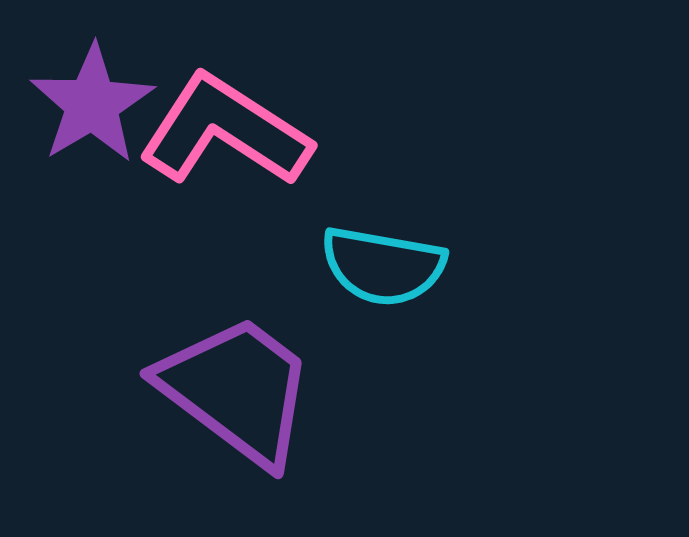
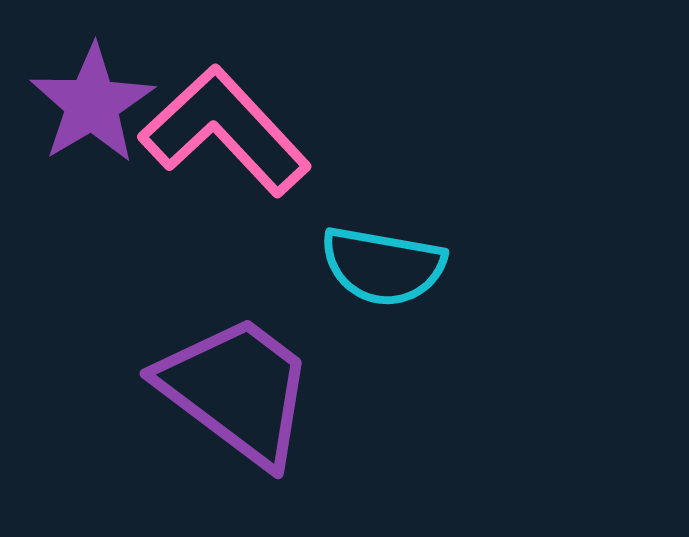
pink L-shape: rotated 14 degrees clockwise
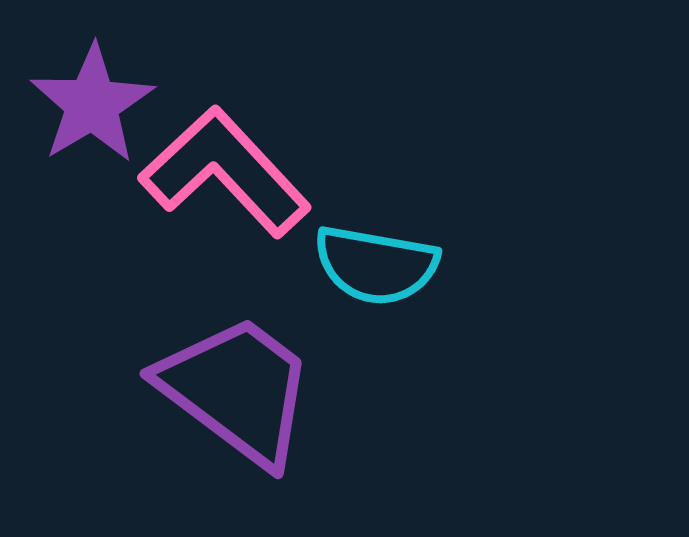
pink L-shape: moved 41 px down
cyan semicircle: moved 7 px left, 1 px up
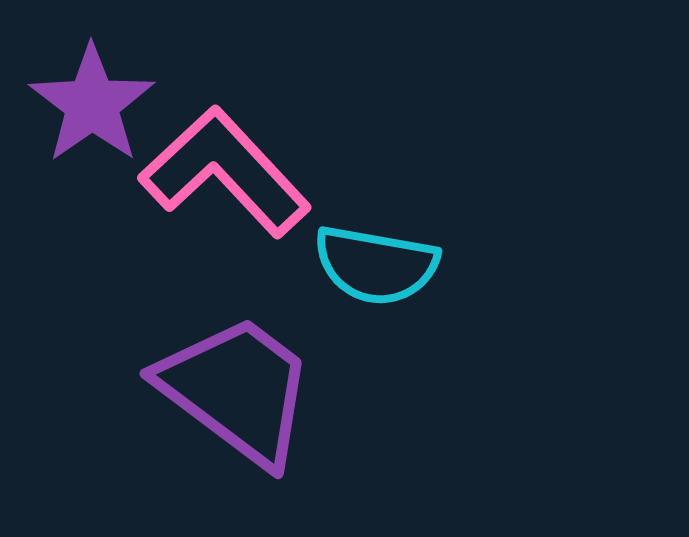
purple star: rotated 4 degrees counterclockwise
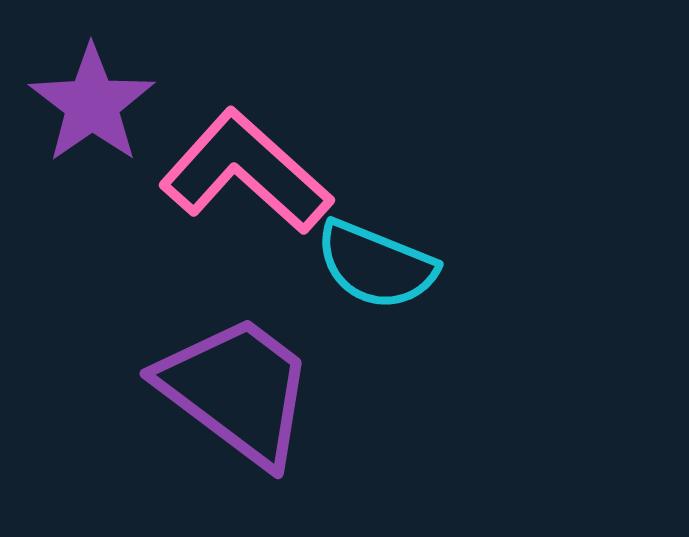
pink L-shape: moved 21 px right; rotated 5 degrees counterclockwise
cyan semicircle: rotated 12 degrees clockwise
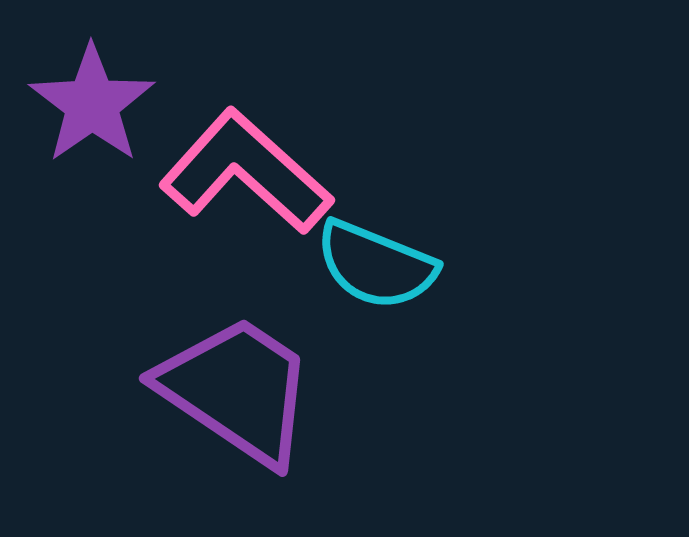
purple trapezoid: rotated 3 degrees counterclockwise
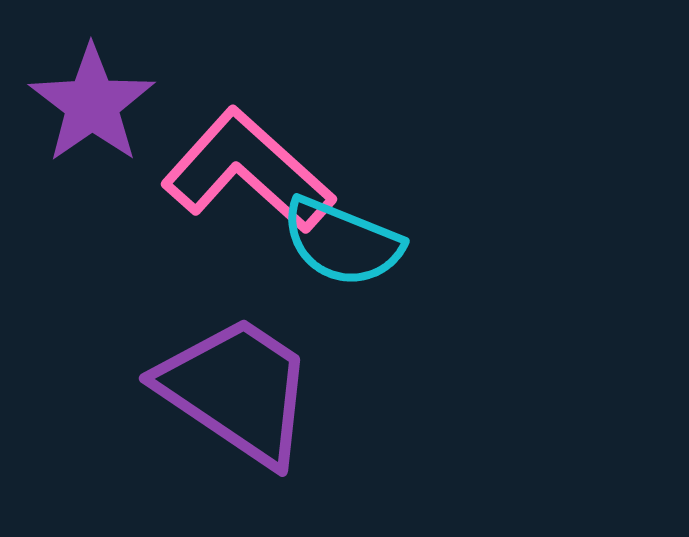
pink L-shape: moved 2 px right, 1 px up
cyan semicircle: moved 34 px left, 23 px up
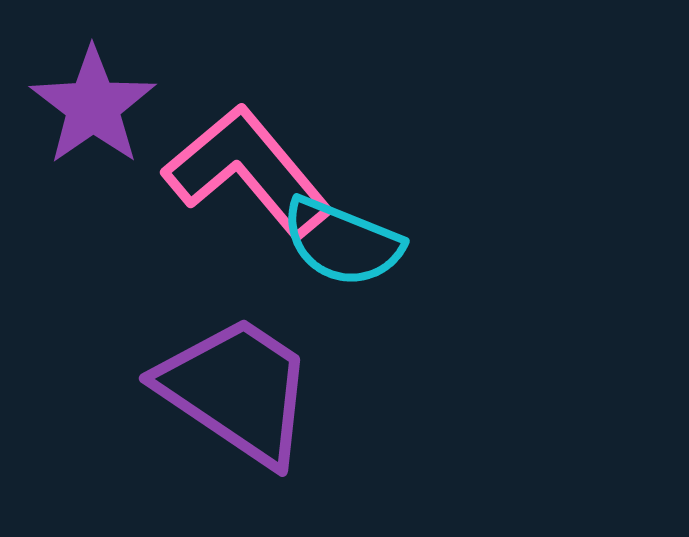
purple star: moved 1 px right, 2 px down
pink L-shape: rotated 8 degrees clockwise
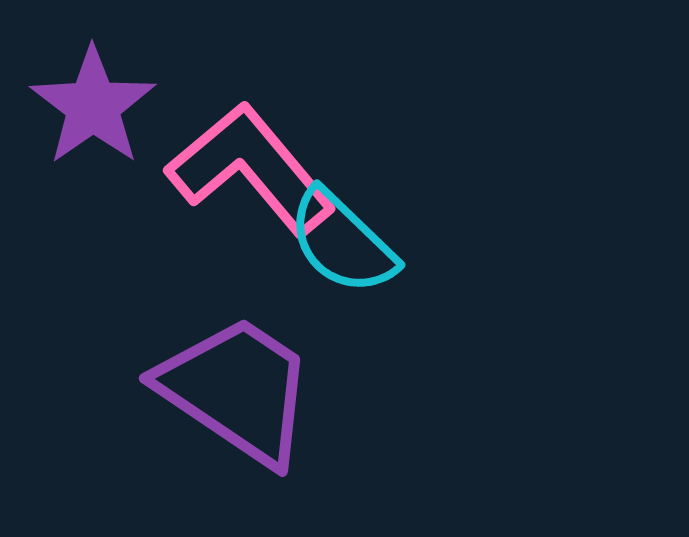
pink L-shape: moved 3 px right, 2 px up
cyan semicircle: rotated 22 degrees clockwise
